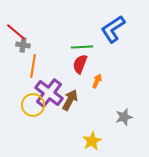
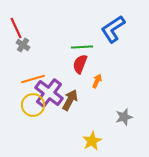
red line: moved 4 px up; rotated 25 degrees clockwise
gray cross: rotated 24 degrees clockwise
orange line: moved 13 px down; rotated 65 degrees clockwise
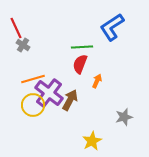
blue L-shape: moved 1 px left, 2 px up
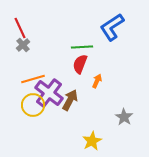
red line: moved 4 px right
gray cross: rotated 16 degrees clockwise
gray star: rotated 24 degrees counterclockwise
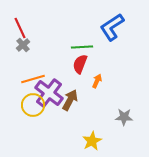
gray star: rotated 30 degrees counterclockwise
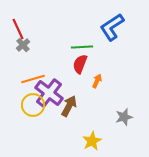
red line: moved 2 px left, 1 px down
brown arrow: moved 1 px left, 6 px down
gray star: rotated 18 degrees counterclockwise
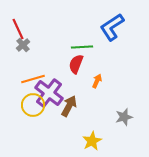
red semicircle: moved 4 px left
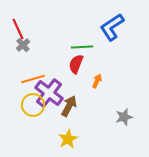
yellow star: moved 24 px left, 2 px up
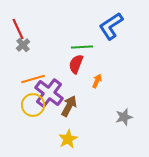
blue L-shape: moved 1 px left, 1 px up
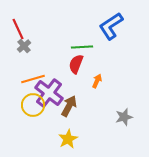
gray cross: moved 1 px right, 1 px down
